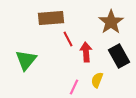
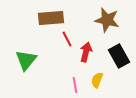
brown star: moved 4 px left, 2 px up; rotated 25 degrees counterclockwise
red line: moved 1 px left
red arrow: rotated 18 degrees clockwise
pink line: moved 1 px right, 2 px up; rotated 35 degrees counterclockwise
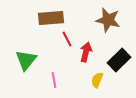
brown star: moved 1 px right
black rectangle: moved 4 px down; rotated 75 degrees clockwise
pink line: moved 21 px left, 5 px up
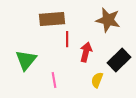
brown rectangle: moved 1 px right, 1 px down
red line: rotated 28 degrees clockwise
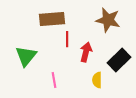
green triangle: moved 4 px up
yellow semicircle: rotated 21 degrees counterclockwise
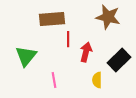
brown star: moved 3 px up
red line: moved 1 px right
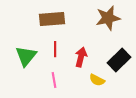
brown star: moved 1 px down; rotated 25 degrees counterclockwise
red line: moved 13 px left, 10 px down
red arrow: moved 5 px left, 5 px down
yellow semicircle: rotated 63 degrees counterclockwise
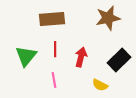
yellow semicircle: moved 3 px right, 5 px down
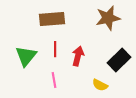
red arrow: moved 3 px left, 1 px up
